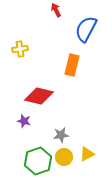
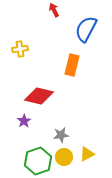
red arrow: moved 2 px left
purple star: rotated 24 degrees clockwise
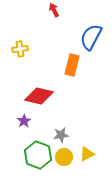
blue semicircle: moved 5 px right, 8 px down
green hexagon: moved 6 px up; rotated 20 degrees counterclockwise
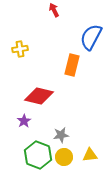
yellow triangle: moved 3 px right, 1 px down; rotated 21 degrees clockwise
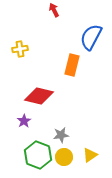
yellow triangle: rotated 28 degrees counterclockwise
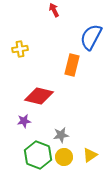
purple star: rotated 24 degrees clockwise
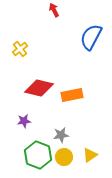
yellow cross: rotated 28 degrees counterclockwise
orange rectangle: moved 30 px down; rotated 65 degrees clockwise
red diamond: moved 8 px up
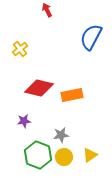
red arrow: moved 7 px left
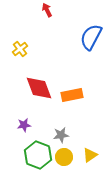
red diamond: rotated 56 degrees clockwise
purple star: moved 4 px down
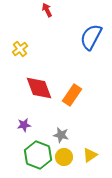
orange rectangle: rotated 45 degrees counterclockwise
gray star: rotated 21 degrees clockwise
